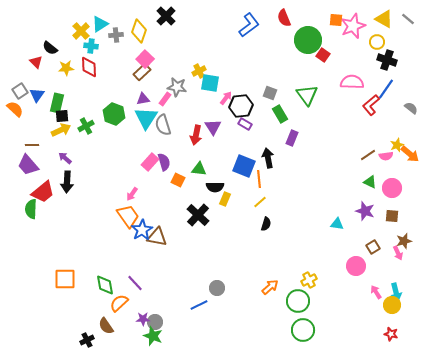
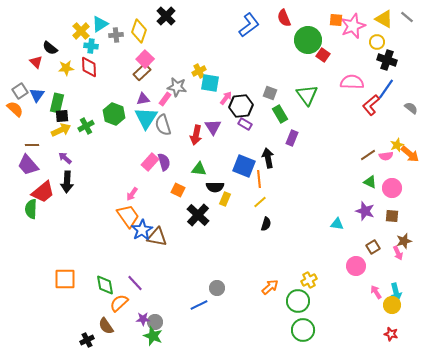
gray line at (408, 19): moved 1 px left, 2 px up
orange square at (178, 180): moved 10 px down
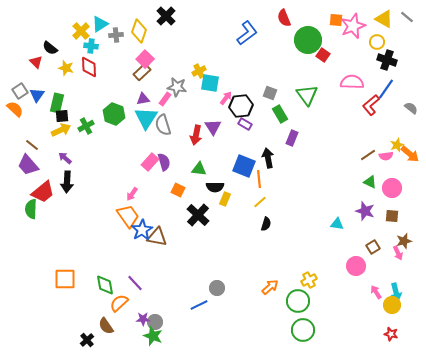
blue L-shape at (249, 25): moved 2 px left, 8 px down
yellow star at (66, 68): rotated 21 degrees clockwise
brown line at (32, 145): rotated 40 degrees clockwise
black cross at (87, 340): rotated 16 degrees counterclockwise
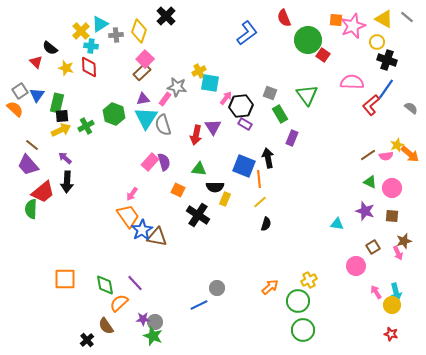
black cross at (198, 215): rotated 10 degrees counterclockwise
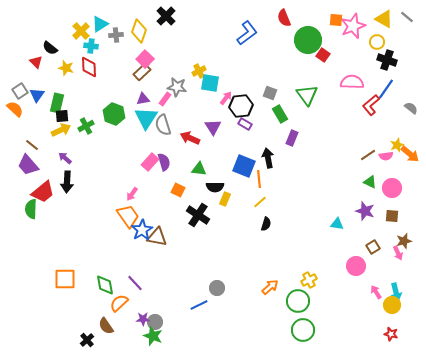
red arrow at (196, 135): moved 6 px left, 3 px down; rotated 102 degrees clockwise
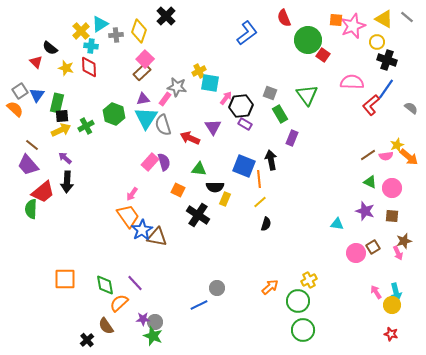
orange arrow at (410, 154): moved 1 px left, 3 px down
black arrow at (268, 158): moved 3 px right, 2 px down
pink circle at (356, 266): moved 13 px up
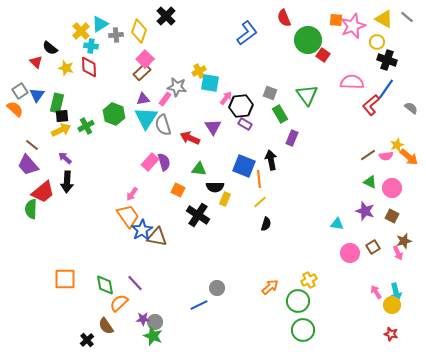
brown square at (392, 216): rotated 24 degrees clockwise
pink circle at (356, 253): moved 6 px left
